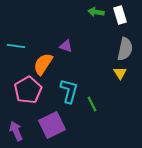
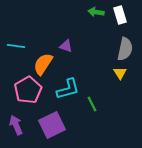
cyan L-shape: moved 1 px left, 2 px up; rotated 60 degrees clockwise
purple arrow: moved 6 px up
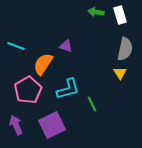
cyan line: rotated 12 degrees clockwise
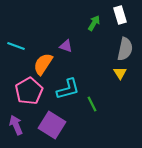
green arrow: moved 2 px left, 11 px down; rotated 112 degrees clockwise
pink pentagon: moved 1 px right, 1 px down
purple square: rotated 32 degrees counterclockwise
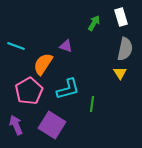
white rectangle: moved 1 px right, 2 px down
green line: rotated 35 degrees clockwise
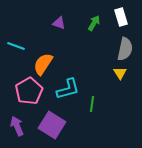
purple triangle: moved 7 px left, 23 px up
purple arrow: moved 1 px right, 1 px down
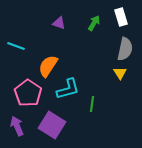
orange semicircle: moved 5 px right, 2 px down
pink pentagon: moved 1 px left, 2 px down; rotated 8 degrees counterclockwise
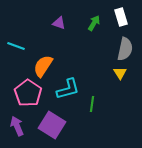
orange semicircle: moved 5 px left
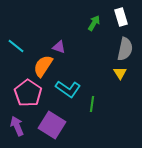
purple triangle: moved 24 px down
cyan line: rotated 18 degrees clockwise
cyan L-shape: rotated 50 degrees clockwise
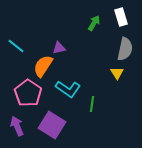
purple triangle: moved 1 px down; rotated 32 degrees counterclockwise
yellow triangle: moved 3 px left
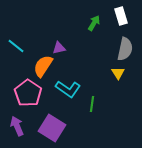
white rectangle: moved 1 px up
yellow triangle: moved 1 px right
purple square: moved 3 px down
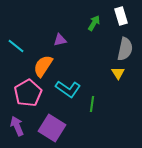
purple triangle: moved 1 px right, 8 px up
pink pentagon: rotated 8 degrees clockwise
